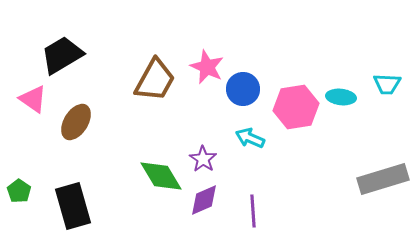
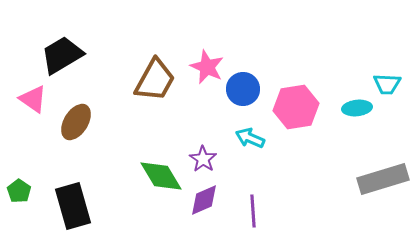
cyan ellipse: moved 16 px right, 11 px down; rotated 12 degrees counterclockwise
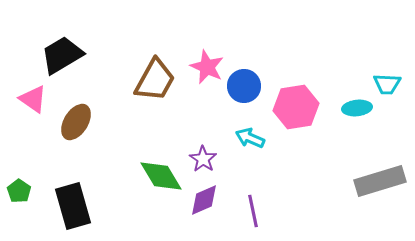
blue circle: moved 1 px right, 3 px up
gray rectangle: moved 3 px left, 2 px down
purple line: rotated 8 degrees counterclockwise
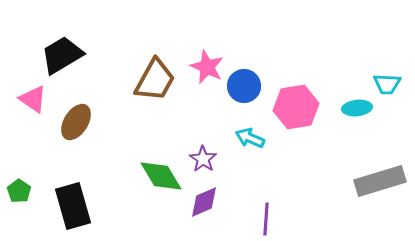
purple diamond: moved 2 px down
purple line: moved 13 px right, 8 px down; rotated 16 degrees clockwise
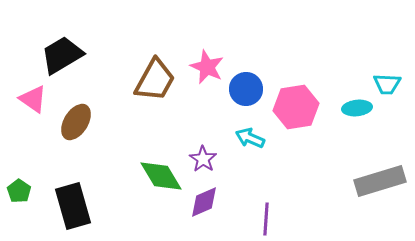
blue circle: moved 2 px right, 3 px down
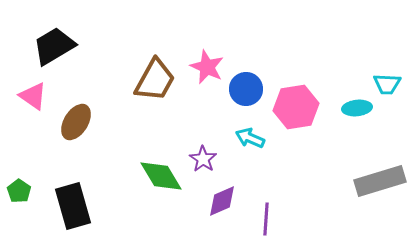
black trapezoid: moved 8 px left, 9 px up
pink triangle: moved 3 px up
purple diamond: moved 18 px right, 1 px up
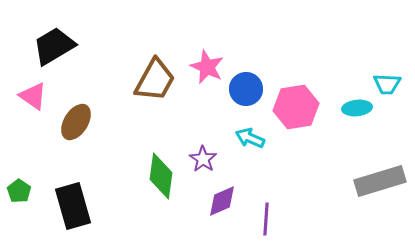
green diamond: rotated 39 degrees clockwise
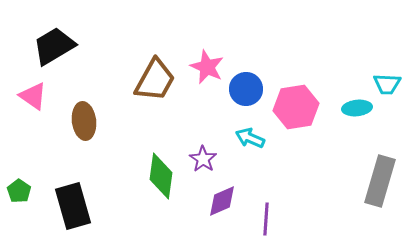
brown ellipse: moved 8 px right, 1 px up; rotated 39 degrees counterclockwise
gray rectangle: rotated 57 degrees counterclockwise
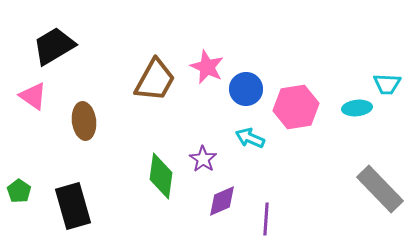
gray rectangle: moved 8 px down; rotated 60 degrees counterclockwise
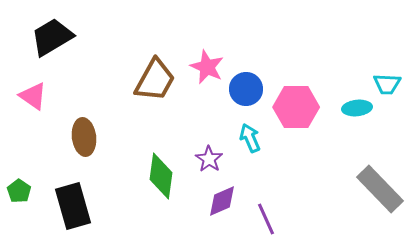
black trapezoid: moved 2 px left, 9 px up
pink hexagon: rotated 9 degrees clockwise
brown ellipse: moved 16 px down
cyan arrow: rotated 44 degrees clockwise
purple star: moved 6 px right
purple line: rotated 28 degrees counterclockwise
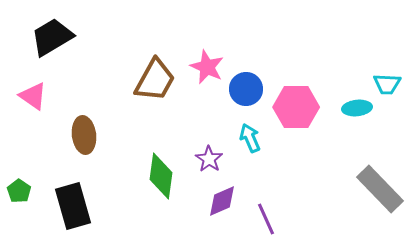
brown ellipse: moved 2 px up
